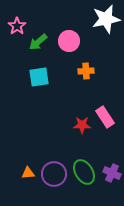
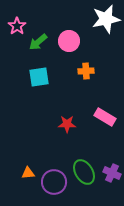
pink rectangle: rotated 25 degrees counterclockwise
red star: moved 15 px left, 1 px up
purple circle: moved 8 px down
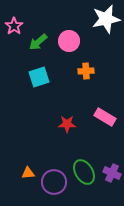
pink star: moved 3 px left
cyan square: rotated 10 degrees counterclockwise
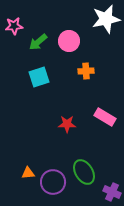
pink star: rotated 30 degrees clockwise
purple cross: moved 19 px down
purple circle: moved 1 px left
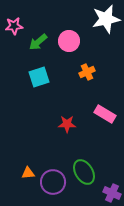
orange cross: moved 1 px right, 1 px down; rotated 21 degrees counterclockwise
pink rectangle: moved 3 px up
purple cross: moved 1 px down
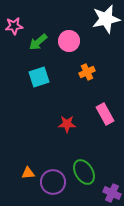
pink rectangle: rotated 30 degrees clockwise
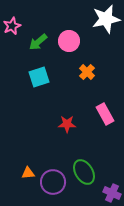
pink star: moved 2 px left; rotated 18 degrees counterclockwise
orange cross: rotated 21 degrees counterclockwise
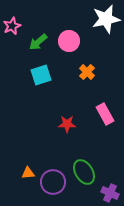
cyan square: moved 2 px right, 2 px up
purple cross: moved 2 px left
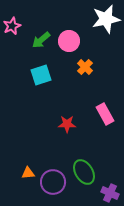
green arrow: moved 3 px right, 2 px up
orange cross: moved 2 px left, 5 px up
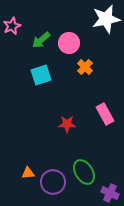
pink circle: moved 2 px down
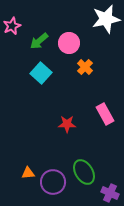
green arrow: moved 2 px left, 1 px down
cyan square: moved 2 px up; rotated 30 degrees counterclockwise
